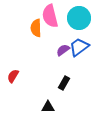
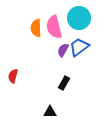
pink semicircle: moved 4 px right, 11 px down
purple semicircle: rotated 24 degrees counterclockwise
red semicircle: rotated 16 degrees counterclockwise
black triangle: moved 2 px right, 5 px down
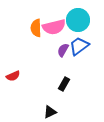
cyan circle: moved 1 px left, 2 px down
pink semicircle: rotated 90 degrees counterclockwise
blue trapezoid: moved 1 px up
red semicircle: rotated 128 degrees counterclockwise
black rectangle: moved 1 px down
black triangle: rotated 24 degrees counterclockwise
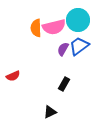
purple semicircle: moved 1 px up
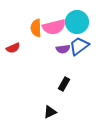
cyan circle: moved 1 px left, 2 px down
purple semicircle: rotated 128 degrees counterclockwise
red semicircle: moved 28 px up
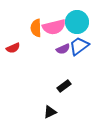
purple semicircle: rotated 16 degrees counterclockwise
black rectangle: moved 2 px down; rotated 24 degrees clockwise
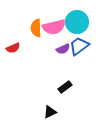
black rectangle: moved 1 px right, 1 px down
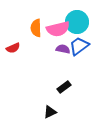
pink semicircle: moved 4 px right, 2 px down
purple semicircle: rotated 144 degrees counterclockwise
black rectangle: moved 1 px left
